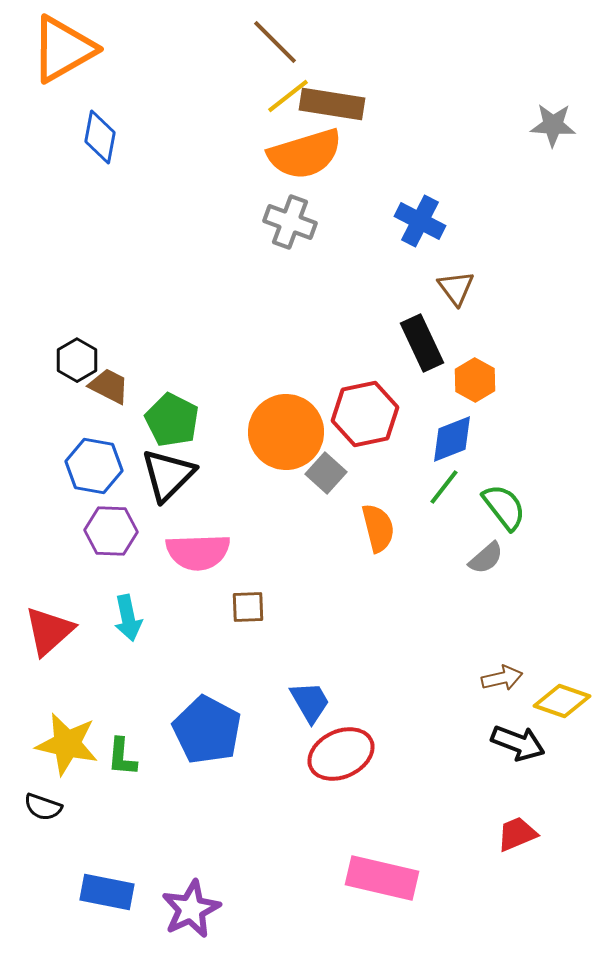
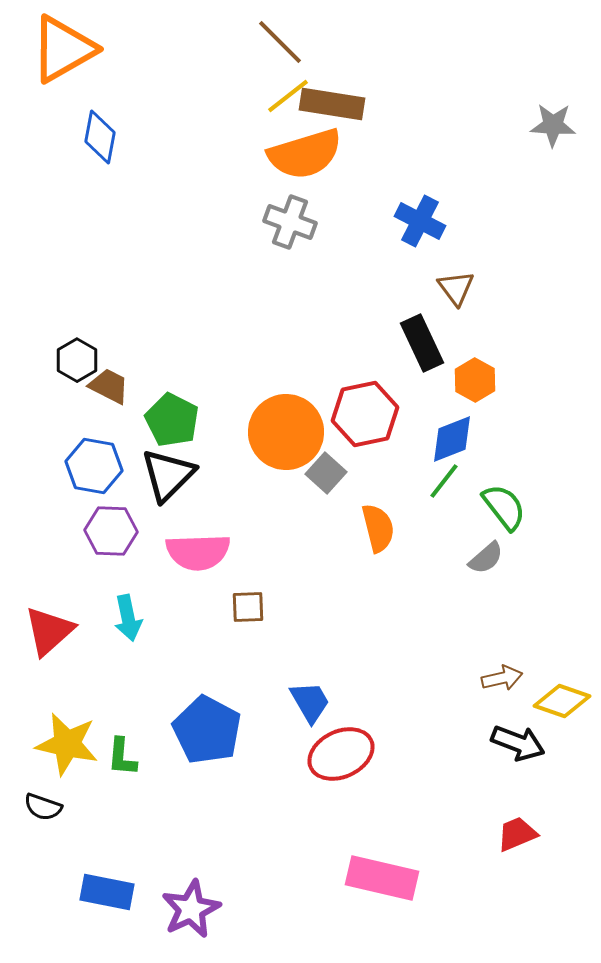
brown line at (275, 42): moved 5 px right
green line at (444, 487): moved 6 px up
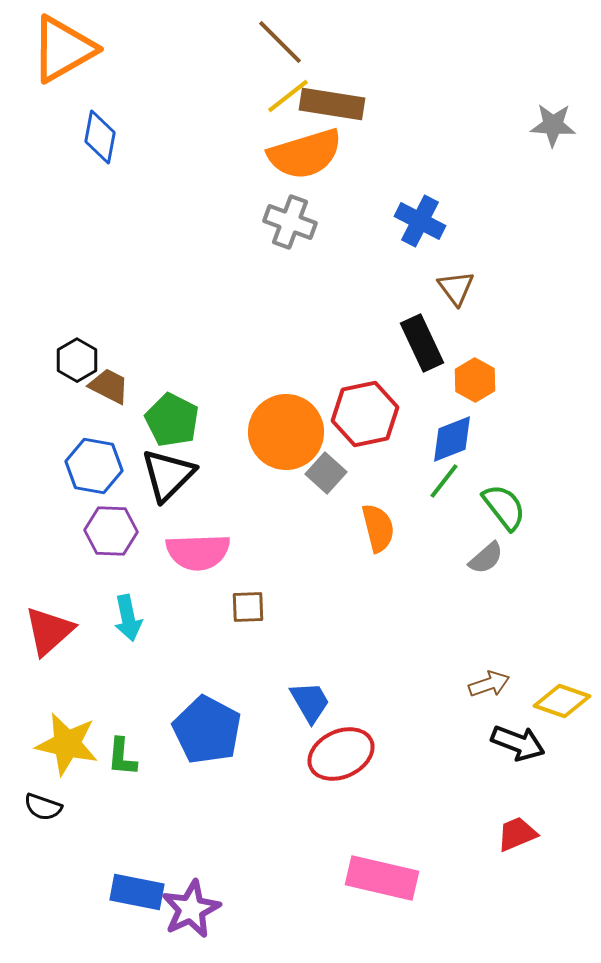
brown arrow at (502, 678): moved 13 px left, 6 px down; rotated 6 degrees counterclockwise
blue rectangle at (107, 892): moved 30 px right
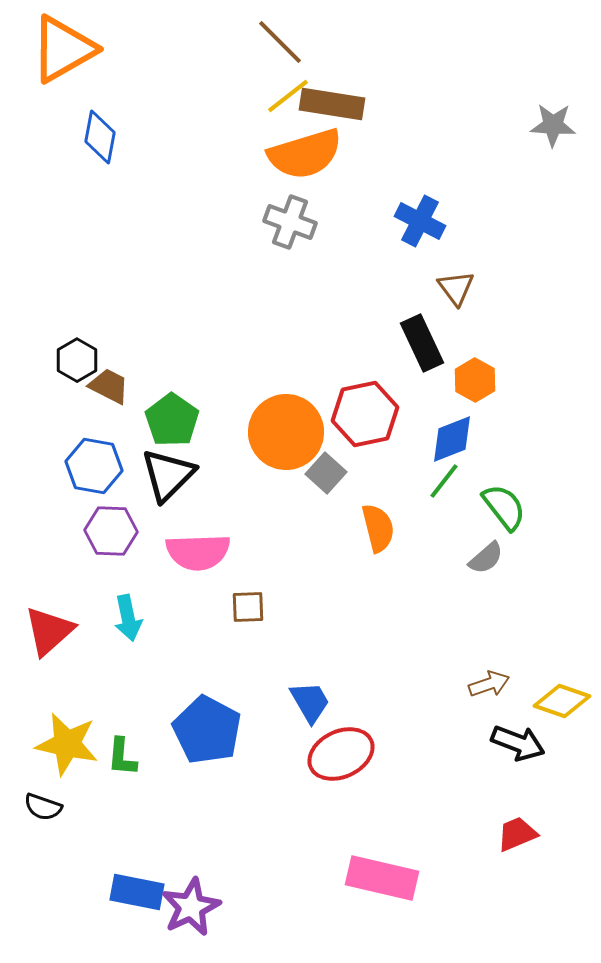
green pentagon at (172, 420): rotated 8 degrees clockwise
purple star at (191, 909): moved 2 px up
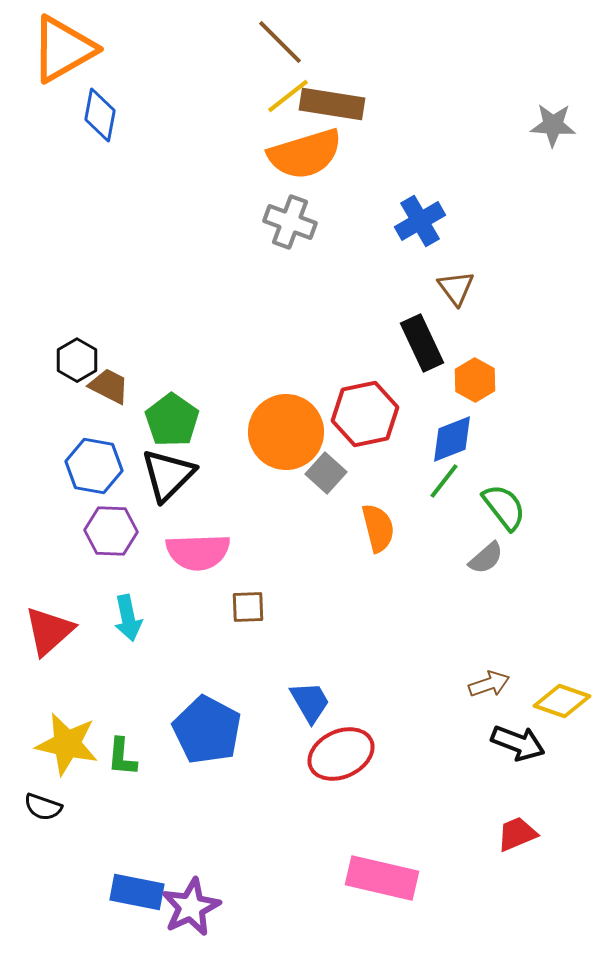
blue diamond at (100, 137): moved 22 px up
blue cross at (420, 221): rotated 33 degrees clockwise
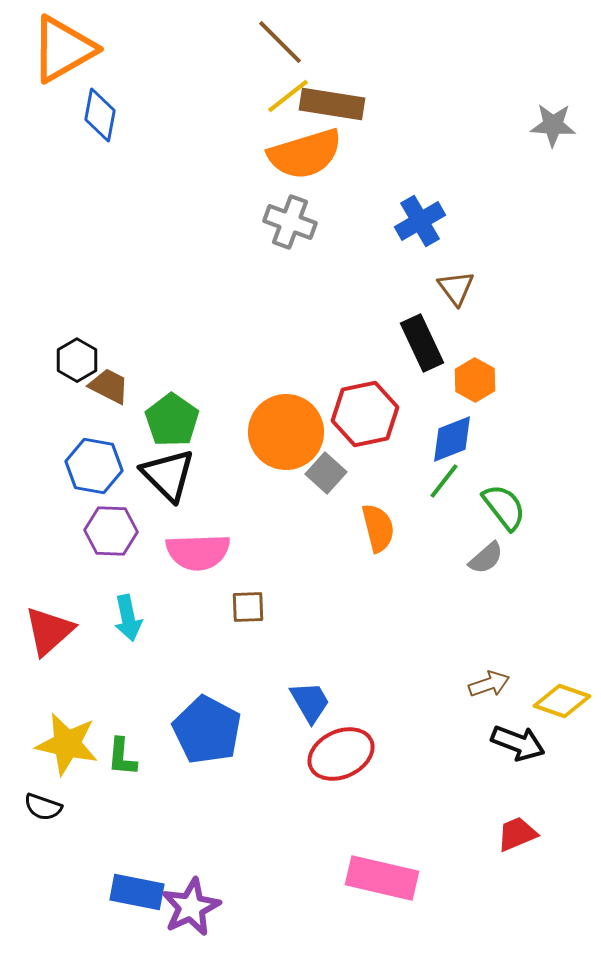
black triangle at (168, 475): rotated 30 degrees counterclockwise
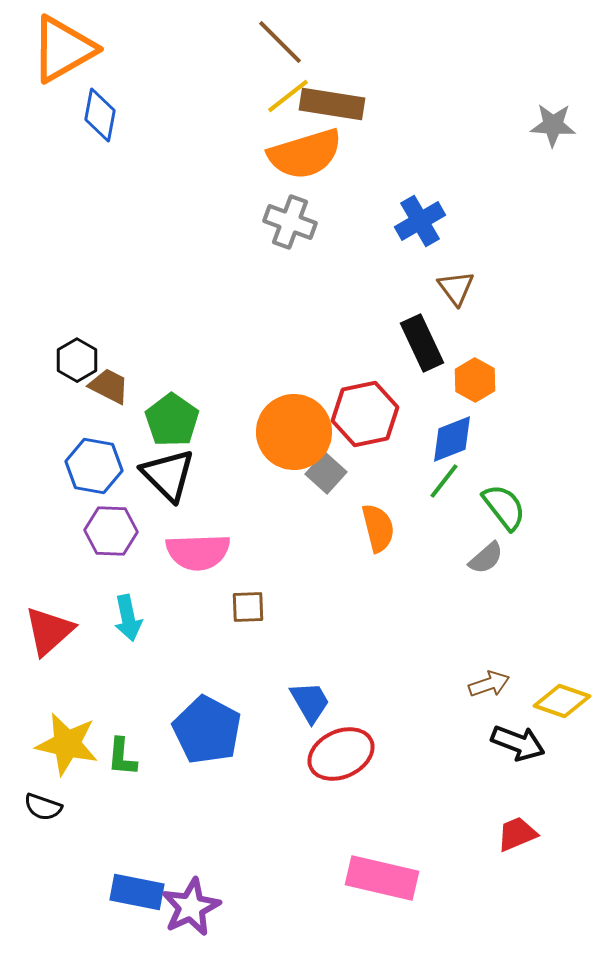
orange circle at (286, 432): moved 8 px right
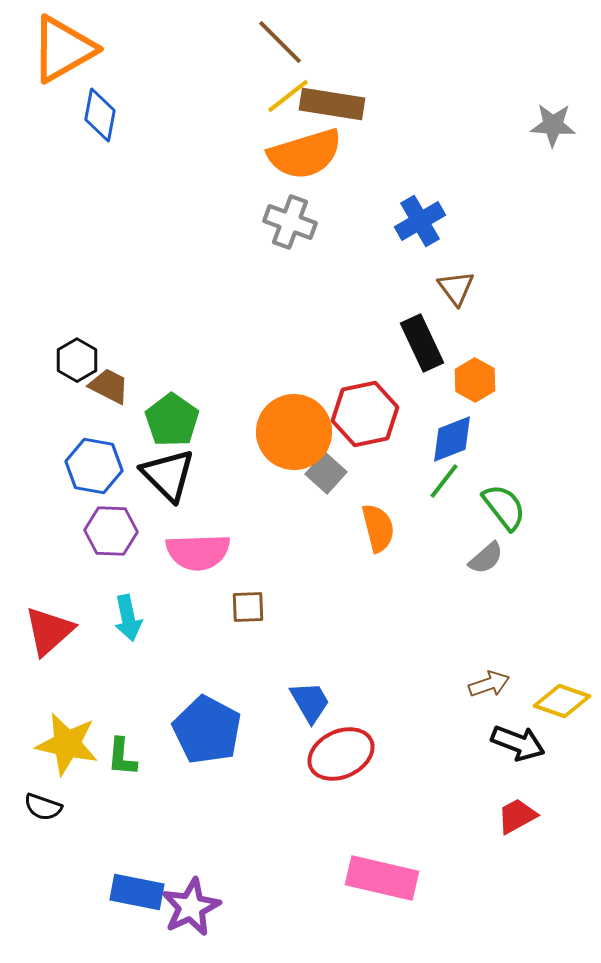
red trapezoid at (517, 834): moved 18 px up; rotated 6 degrees counterclockwise
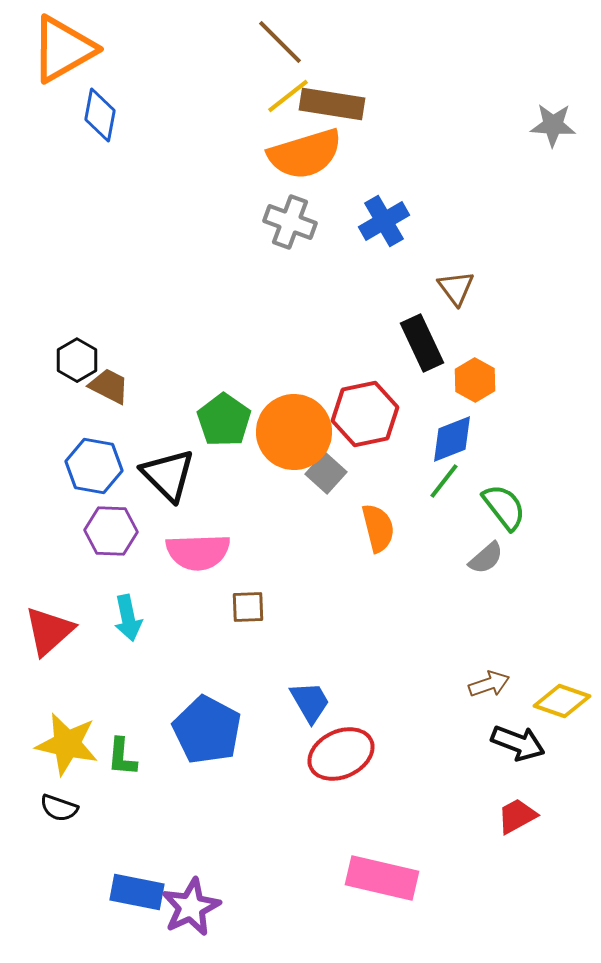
blue cross at (420, 221): moved 36 px left
green pentagon at (172, 420): moved 52 px right
black semicircle at (43, 807): moved 16 px right, 1 px down
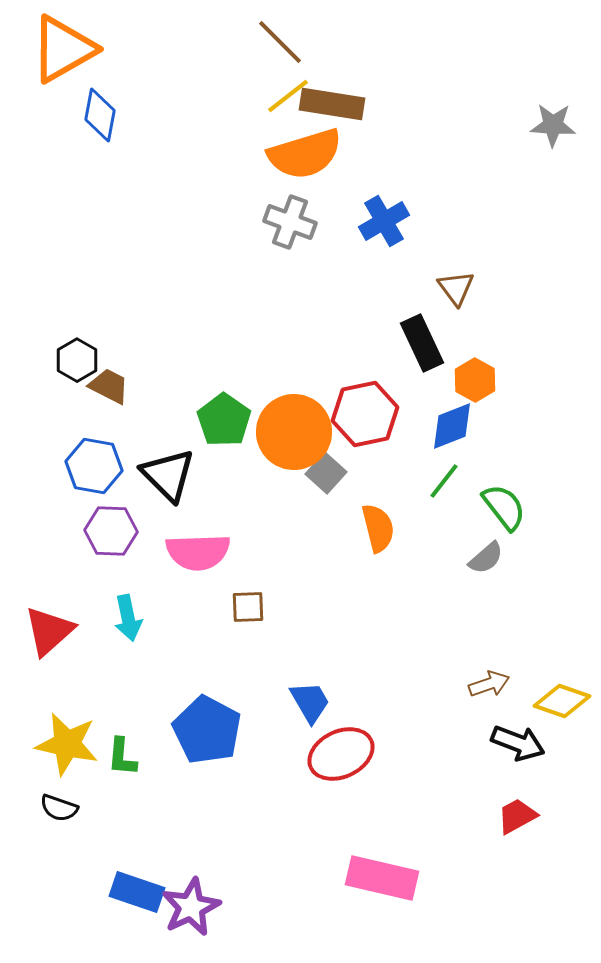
blue diamond at (452, 439): moved 13 px up
blue rectangle at (137, 892): rotated 8 degrees clockwise
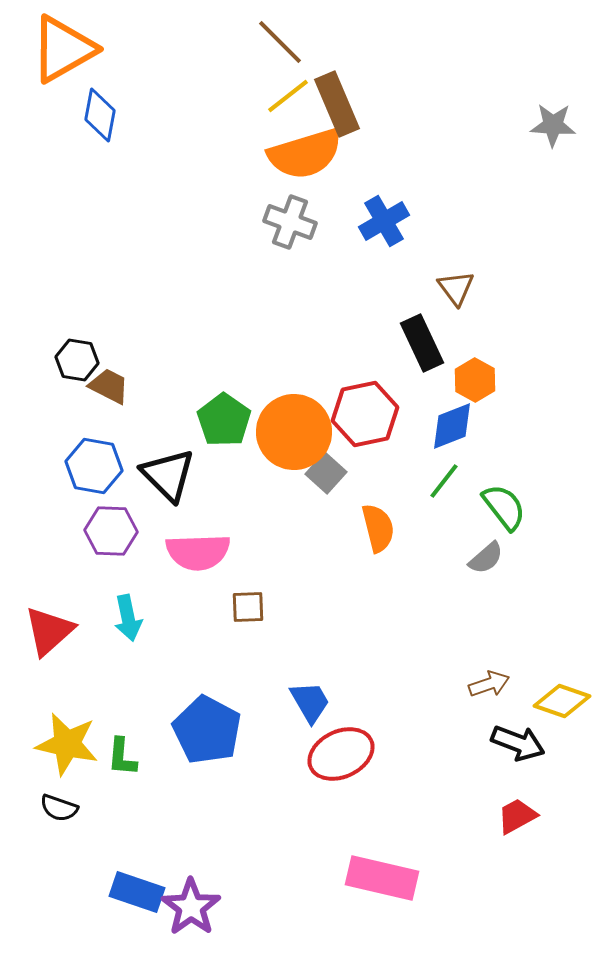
brown rectangle at (332, 104): moved 5 px right; rotated 58 degrees clockwise
black hexagon at (77, 360): rotated 21 degrees counterclockwise
purple star at (191, 907): rotated 10 degrees counterclockwise
